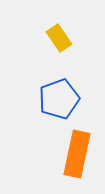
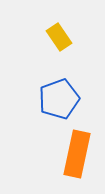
yellow rectangle: moved 1 px up
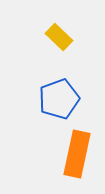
yellow rectangle: rotated 12 degrees counterclockwise
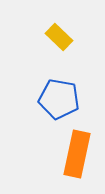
blue pentagon: rotated 30 degrees clockwise
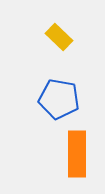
orange rectangle: rotated 12 degrees counterclockwise
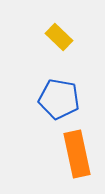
orange rectangle: rotated 12 degrees counterclockwise
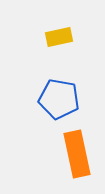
yellow rectangle: rotated 56 degrees counterclockwise
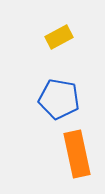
yellow rectangle: rotated 16 degrees counterclockwise
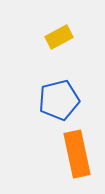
blue pentagon: moved 1 px down; rotated 24 degrees counterclockwise
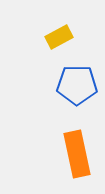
blue pentagon: moved 18 px right, 15 px up; rotated 15 degrees clockwise
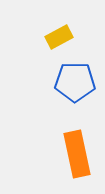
blue pentagon: moved 2 px left, 3 px up
